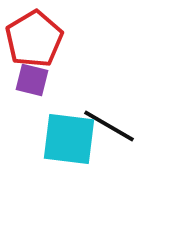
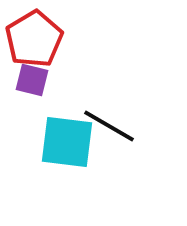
cyan square: moved 2 px left, 3 px down
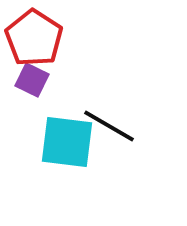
red pentagon: moved 1 px up; rotated 8 degrees counterclockwise
purple square: rotated 12 degrees clockwise
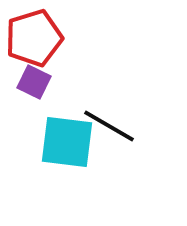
red pentagon: rotated 22 degrees clockwise
purple square: moved 2 px right, 2 px down
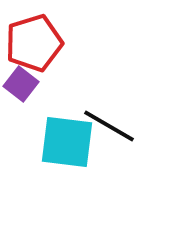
red pentagon: moved 5 px down
purple square: moved 13 px left, 2 px down; rotated 12 degrees clockwise
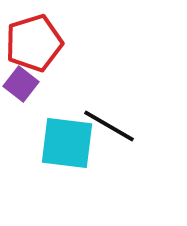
cyan square: moved 1 px down
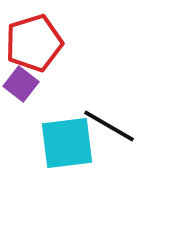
cyan square: rotated 14 degrees counterclockwise
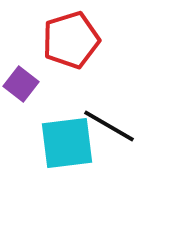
red pentagon: moved 37 px right, 3 px up
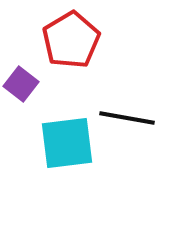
red pentagon: rotated 14 degrees counterclockwise
black line: moved 18 px right, 8 px up; rotated 20 degrees counterclockwise
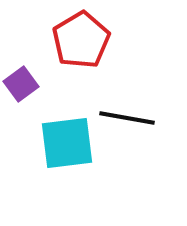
red pentagon: moved 10 px right
purple square: rotated 16 degrees clockwise
